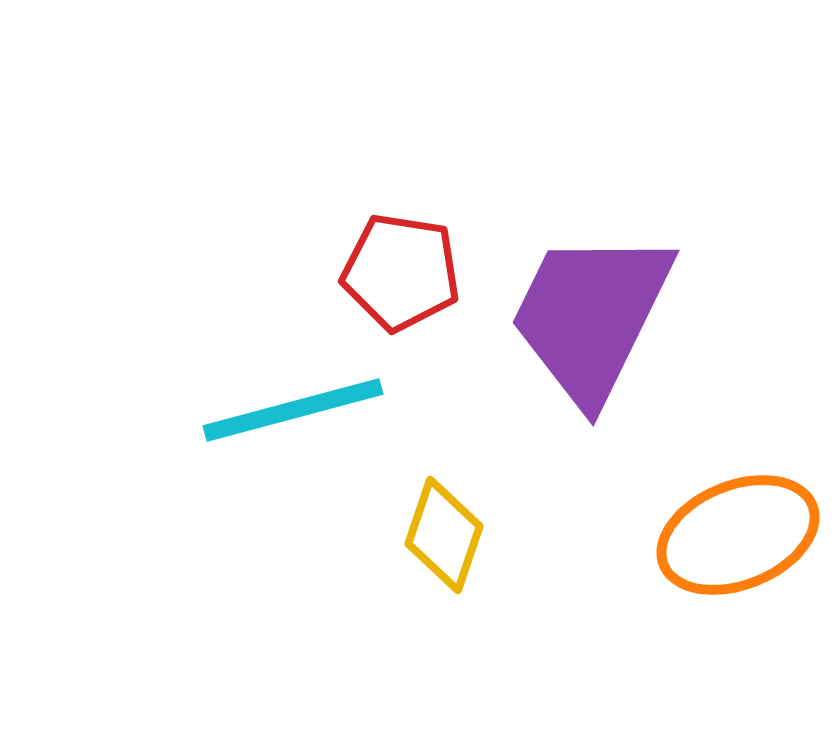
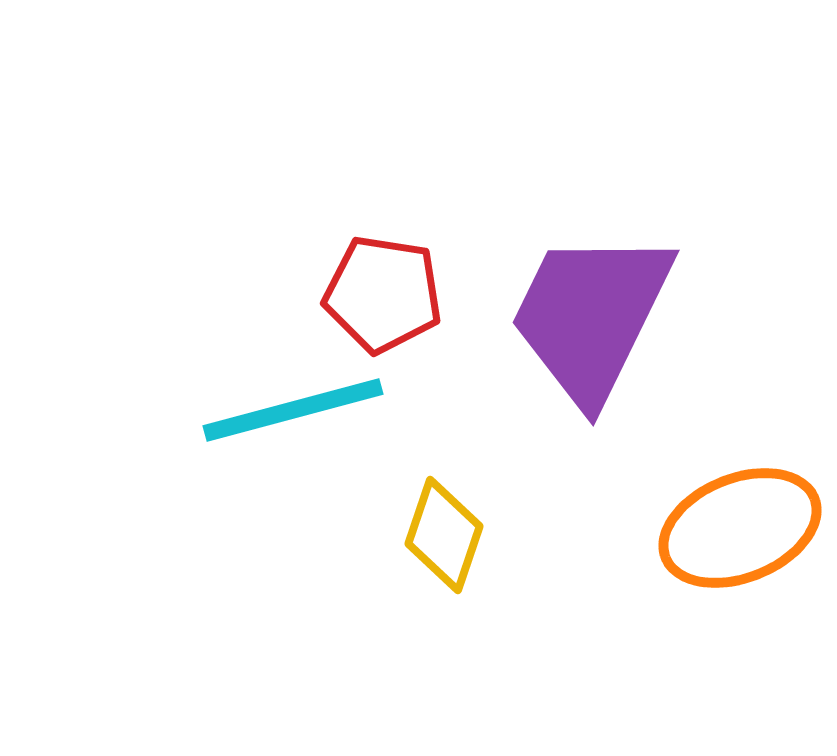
red pentagon: moved 18 px left, 22 px down
orange ellipse: moved 2 px right, 7 px up
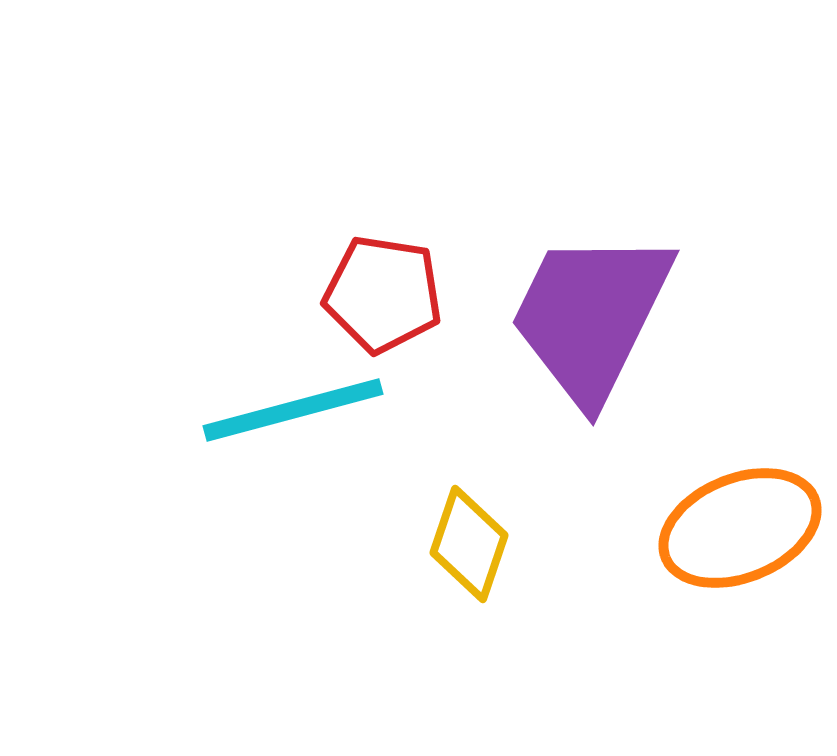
yellow diamond: moved 25 px right, 9 px down
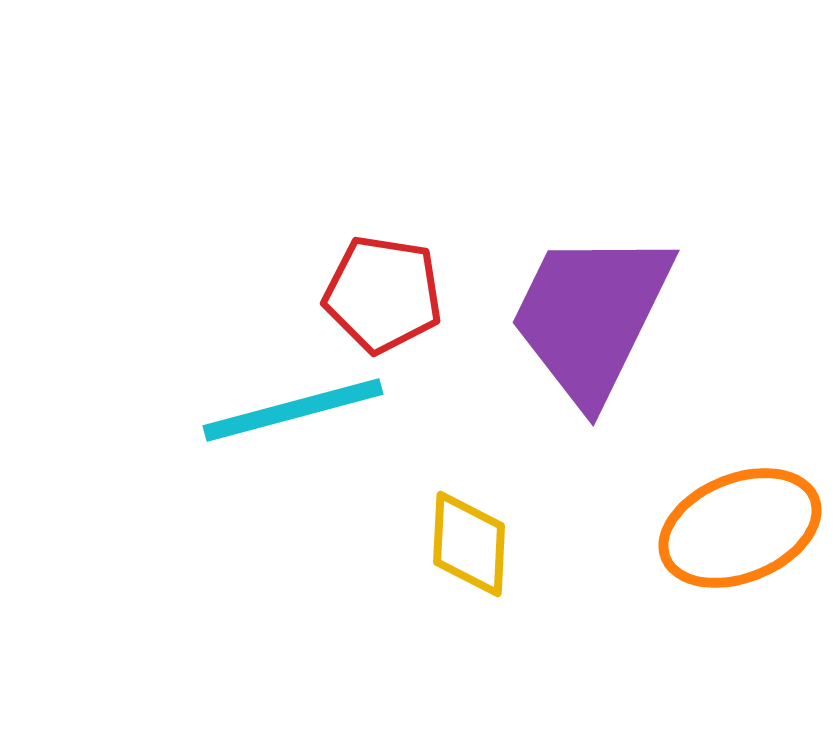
yellow diamond: rotated 16 degrees counterclockwise
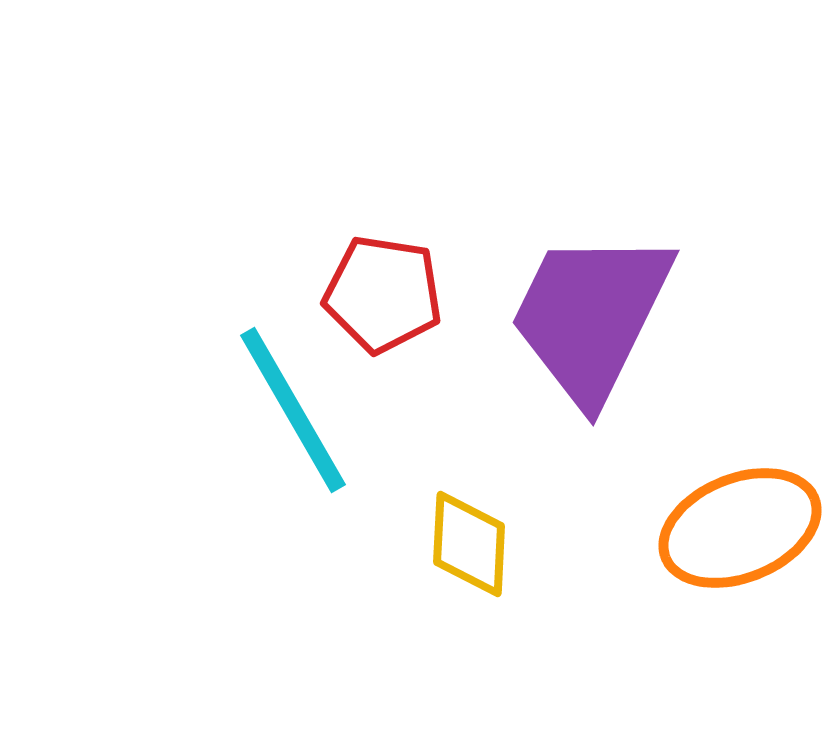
cyan line: rotated 75 degrees clockwise
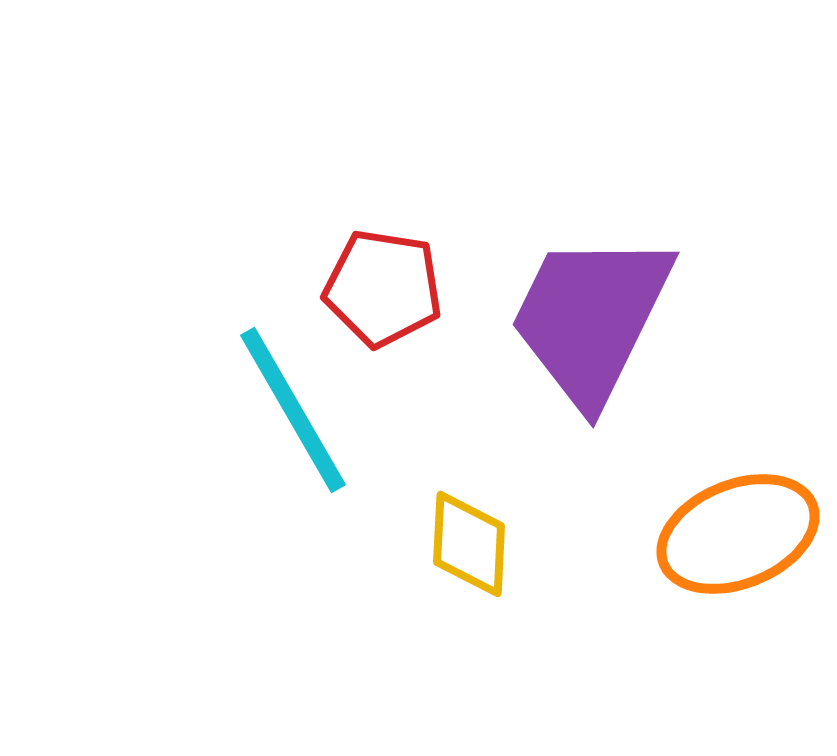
red pentagon: moved 6 px up
purple trapezoid: moved 2 px down
orange ellipse: moved 2 px left, 6 px down
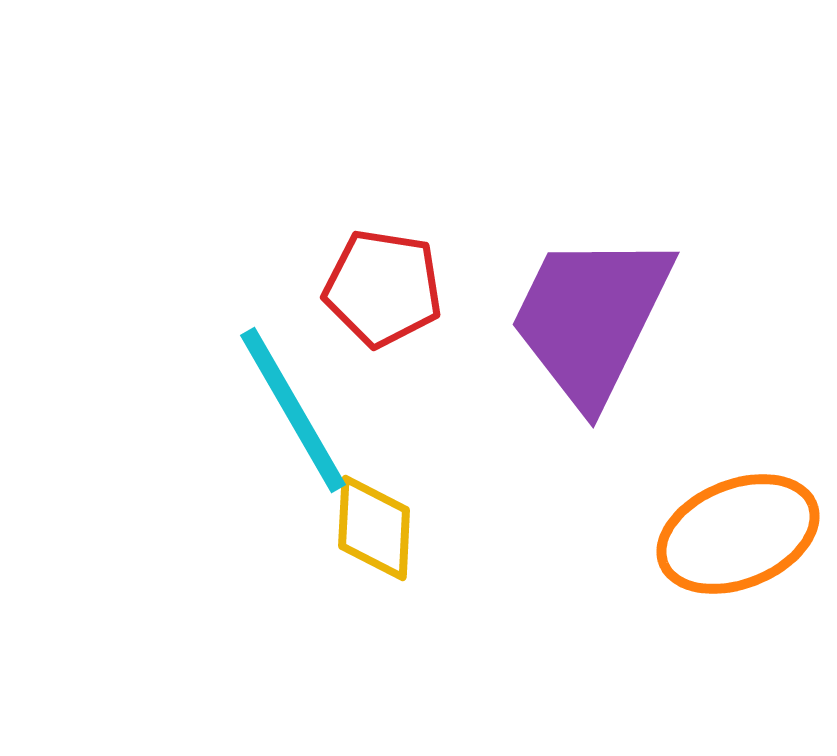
yellow diamond: moved 95 px left, 16 px up
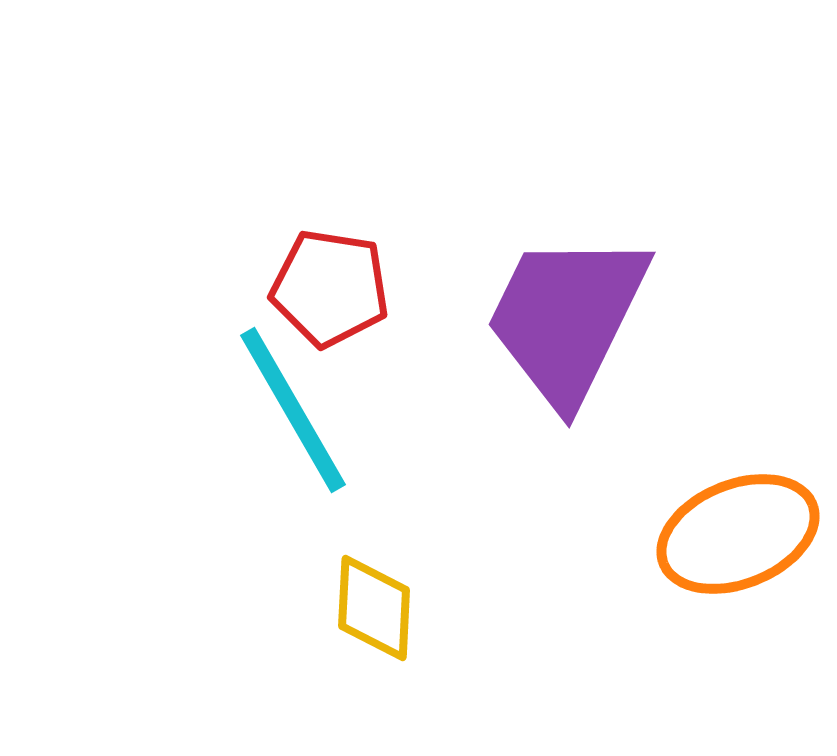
red pentagon: moved 53 px left
purple trapezoid: moved 24 px left
yellow diamond: moved 80 px down
